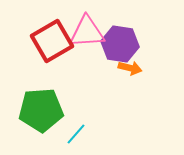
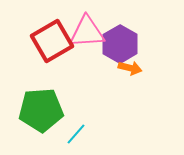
purple hexagon: rotated 21 degrees clockwise
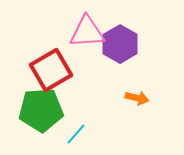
red square: moved 1 px left, 29 px down
orange arrow: moved 7 px right, 30 px down
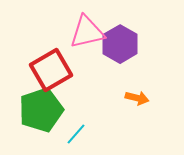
pink triangle: rotated 9 degrees counterclockwise
green pentagon: rotated 15 degrees counterclockwise
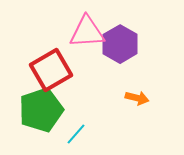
pink triangle: rotated 9 degrees clockwise
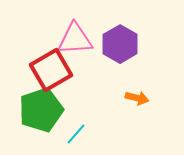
pink triangle: moved 12 px left, 7 px down
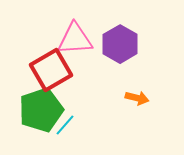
cyan line: moved 11 px left, 9 px up
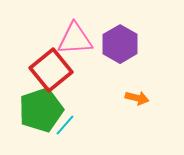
red square: rotated 9 degrees counterclockwise
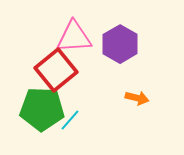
pink triangle: moved 1 px left, 2 px up
red square: moved 5 px right
green pentagon: moved 1 px right, 1 px up; rotated 21 degrees clockwise
cyan line: moved 5 px right, 5 px up
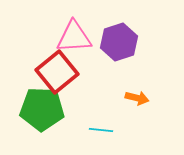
purple hexagon: moved 1 px left, 2 px up; rotated 12 degrees clockwise
red square: moved 1 px right, 2 px down
cyan line: moved 31 px right, 10 px down; rotated 55 degrees clockwise
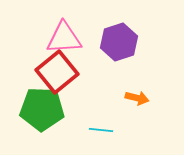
pink triangle: moved 10 px left, 1 px down
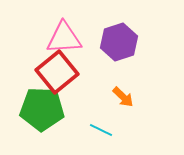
orange arrow: moved 14 px left, 1 px up; rotated 30 degrees clockwise
cyan line: rotated 20 degrees clockwise
